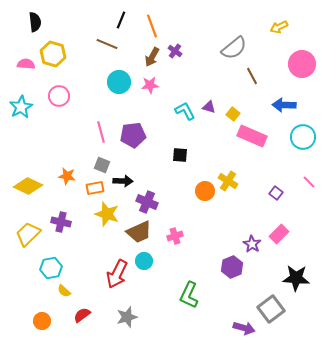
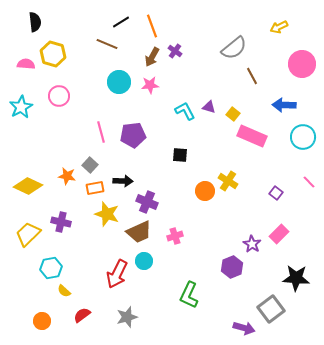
black line at (121, 20): moved 2 px down; rotated 36 degrees clockwise
gray square at (102, 165): moved 12 px left; rotated 21 degrees clockwise
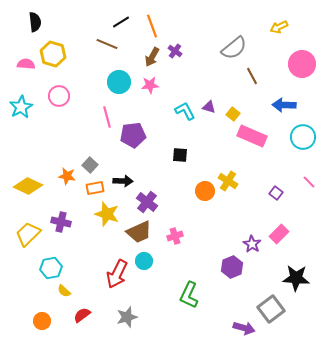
pink line at (101, 132): moved 6 px right, 15 px up
purple cross at (147, 202): rotated 15 degrees clockwise
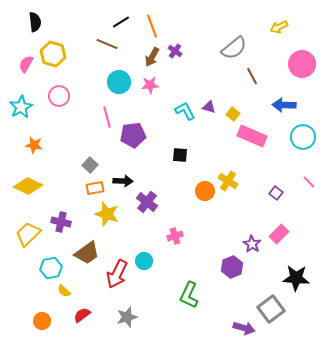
pink semicircle at (26, 64): rotated 66 degrees counterclockwise
orange star at (67, 176): moved 33 px left, 31 px up
brown trapezoid at (139, 232): moved 52 px left, 21 px down; rotated 12 degrees counterclockwise
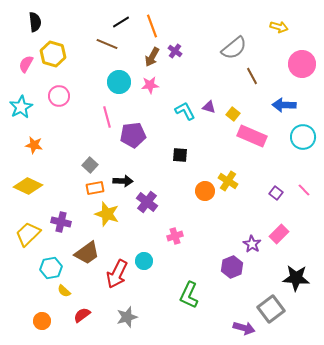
yellow arrow at (279, 27): rotated 138 degrees counterclockwise
pink line at (309, 182): moved 5 px left, 8 px down
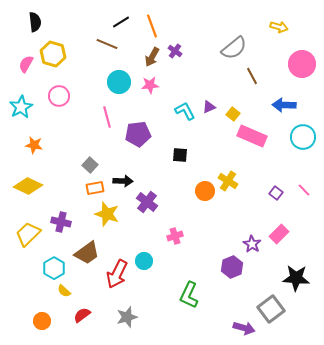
purple triangle at (209, 107): rotated 40 degrees counterclockwise
purple pentagon at (133, 135): moved 5 px right, 1 px up
cyan hexagon at (51, 268): moved 3 px right; rotated 20 degrees counterclockwise
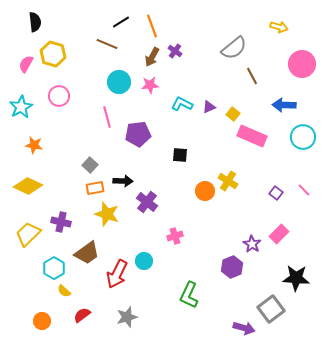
cyan L-shape at (185, 111): moved 3 px left, 7 px up; rotated 35 degrees counterclockwise
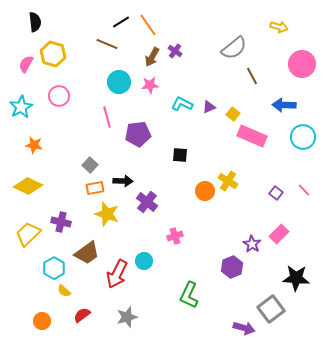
orange line at (152, 26): moved 4 px left, 1 px up; rotated 15 degrees counterclockwise
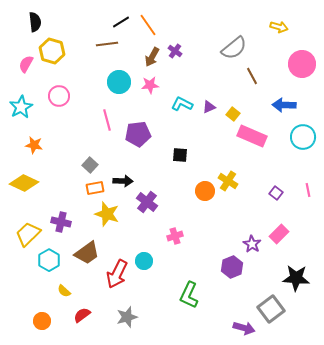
brown line at (107, 44): rotated 30 degrees counterclockwise
yellow hexagon at (53, 54): moved 1 px left, 3 px up
pink line at (107, 117): moved 3 px down
yellow diamond at (28, 186): moved 4 px left, 3 px up
pink line at (304, 190): moved 4 px right; rotated 32 degrees clockwise
cyan hexagon at (54, 268): moved 5 px left, 8 px up
